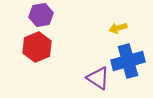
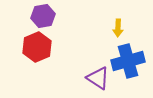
purple hexagon: moved 2 px right, 1 px down
yellow arrow: rotated 72 degrees counterclockwise
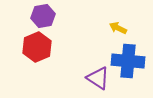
yellow arrow: rotated 114 degrees clockwise
blue cross: rotated 20 degrees clockwise
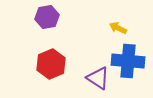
purple hexagon: moved 4 px right, 1 px down
red hexagon: moved 14 px right, 17 px down
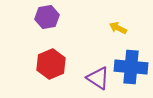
blue cross: moved 3 px right, 6 px down
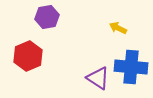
red hexagon: moved 23 px left, 8 px up
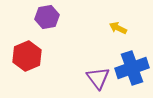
red hexagon: moved 1 px left
blue cross: moved 1 px right, 1 px down; rotated 24 degrees counterclockwise
purple triangle: rotated 20 degrees clockwise
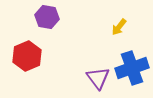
purple hexagon: rotated 20 degrees clockwise
yellow arrow: moved 1 px right, 1 px up; rotated 78 degrees counterclockwise
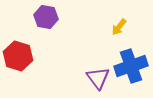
purple hexagon: moved 1 px left
red hexagon: moved 9 px left; rotated 20 degrees counterclockwise
blue cross: moved 1 px left, 2 px up
